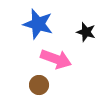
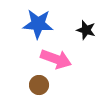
blue star: rotated 12 degrees counterclockwise
black star: moved 2 px up
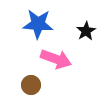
black star: moved 1 px down; rotated 24 degrees clockwise
brown circle: moved 8 px left
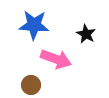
blue star: moved 4 px left, 1 px down
black star: moved 3 px down; rotated 12 degrees counterclockwise
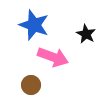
blue star: rotated 16 degrees clockwise
pink arrow: moved 3 px left, 2 px up
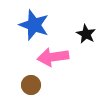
pink arrow: rotated 152 degrees clockwise
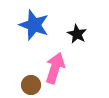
black star: moved 9 px left
pink arrow: moved 2 px right, 11 px down; rotated 116 degrees clockwise
